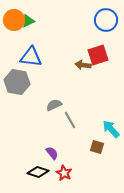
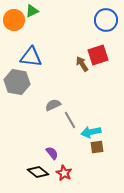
green triangle: moved 4 px right, 10 px up
brown arrow: moved 1 px left, 1 px up; rotated 49 degrees clockwise
gray semicircle: moved 1 px left
cyan arrow: moved 20 px left, 3 px down; rotated 60 degrees counterclockwise
brown square: rotated 24 degrees counterclockwise
black diamond: rotated 20 degrees clockwise
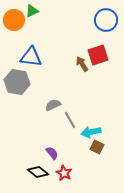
brown square: rotated 32 degrees clockwise
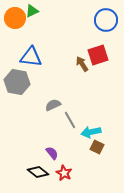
orange circle: moved 1 px right, 2 px up
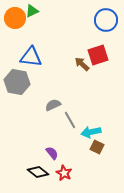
brown arrow: rotated 14 degrees counterclockwise
